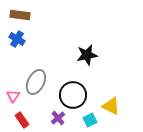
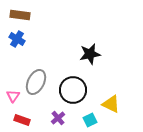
black star: moved 3 px right, 1 px up
black circle: moved 5 px up
yellow triangle: moved 2 px up
red rectangle: rotated 35 degrees counterclockwise
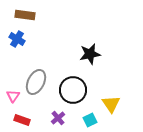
brown rectangle: moved 5 px right
yellow triangle: rotated 30 degrees clockwise
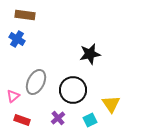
pink triangle: rotated 16 degrees clockwise
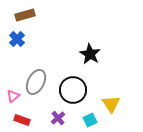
brown rectangle: rotated 24 degrees counterclockwise
blue cross: rotated 14 degrees clockwise
black star: rotated 30 degrees counterclockwise
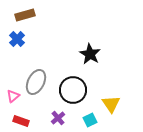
red rectangle: moved 1 px left, 1 px down
